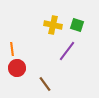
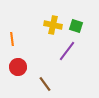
green square: moved 1 px left, 1 px down
orange line: moved 10 px up
red circle: moved 1 px right, 1 px up
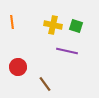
orange line: moved 17 px up
purple line: rotated 65 degrees clockwise
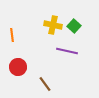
orange line: moved 13 px down
green square: moved 2 px left; rotated 24 degrees clockwise
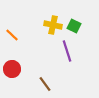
green square: rotated 16 degrees counterclockwise
orange line: rotated 40 degrees counterclockwise
purple line: rotated 60 degrees clockwise
red circle: moved 6 px left, 2 px down
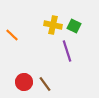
red circle: moved 12 px right, 13 px down
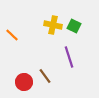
purple line: moved 2 px right, 6 px down
brown line: moved 8 px up
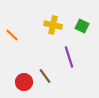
green square: moved 8 px right
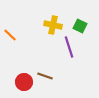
green square: moved 2 px left
orange line: moved 2 px left
purple line: moved 10 px up
brown line: rotated 35 degrees counterclockwise
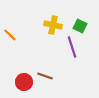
purple line: moved 3 px right
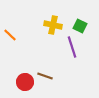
red circle: moved 1 px right
